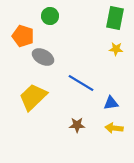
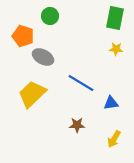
yellow trapezoid: moved 1 px left, 3 px up
yellow arrow: moved 11 px down; rotated 66 degrees counterclockwise
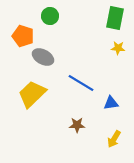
yellow star: moved 2 px right, 1 px up
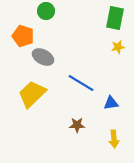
green circle: moved 4 px left, 5 px up
yellow star: moved 1 px up; rotated 16 degrees counterclockwise
yellow arrow: rotated 36 degrees counterclockwise
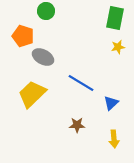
blue triangle: rotated 35 degrees counterclockwise
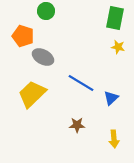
yellow star: rotated 24 degrees clockwise
blue triangle: moved 5 px up
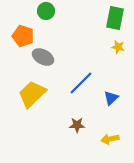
blue line: rotated 76 degrees counterclockwise
yellow arrow: moved 4 px left; rotated 84 degrees clockwise
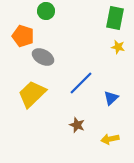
brown star: rotated 21 degrees clockwise
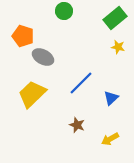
green circle: moved 18 px right
green rectangle: rotated 40 degrees clockwise
yellow arrow: rotated 18 degrees counterclockwise
